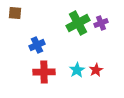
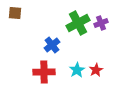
blue cross: moved 15 px right; rotated 14 degrees counterclockwise
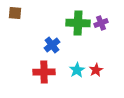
green cross: rotated 30 degrees clockwise
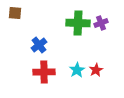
blue cross: moved 13 px left
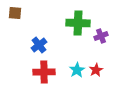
purple cross: moved 13 px down
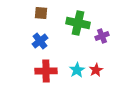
brown square: moved 26 px right
green cross: rotated 10 degrees clockwise
purple cross: moved 1 px right
blue cross: moved 1 px right, 4 px up
red cross: moved 2 px right, 1 px up
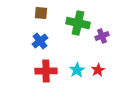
red star: moved 2 px right
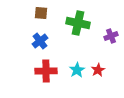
purple cross: moved 9 px right
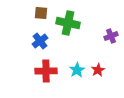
green cross: moved 10 px left
